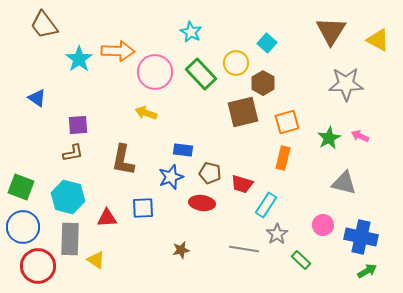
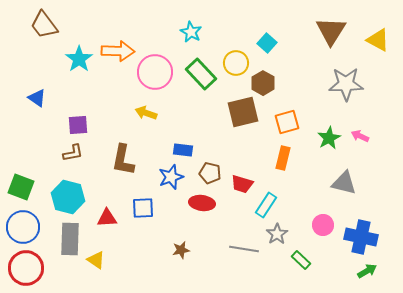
red circle at (38, 266): moved 12 px left, 2 px down
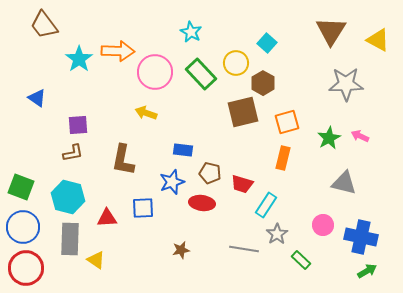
blue star at (171, 177): moved 1 px right, 5 px down
